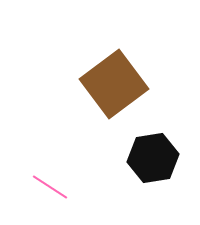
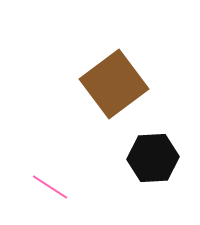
black hexagon: rotated 6 degrees clockwise
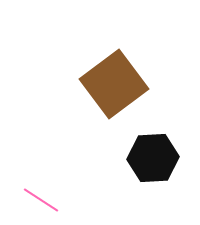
pink line: moved 9 px left, 13 px down
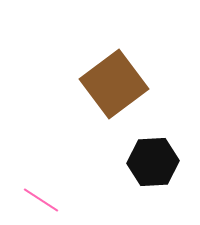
black hexagon: moved 4 px down
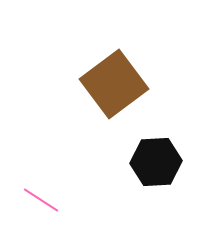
black hexagon: moved 3 px right
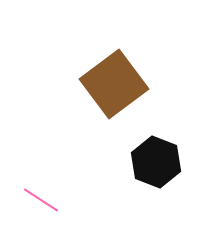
black hexagon: rotated 24 degrees clockwise
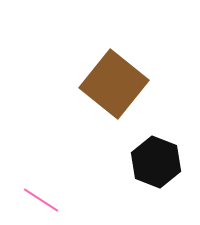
brown square: rotated 14 degrees counterclockwise
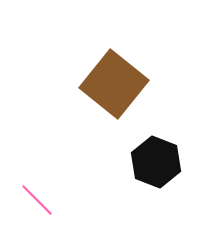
pink line: moved 4 px left; rotated 12 degrees clockwise
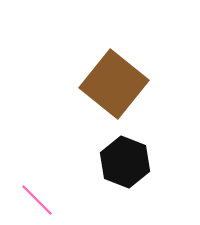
black hexagon: moved 31 px left
